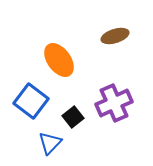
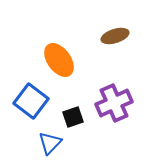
black square: rotated 20 degrees clockwise
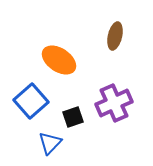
brown ellipse: rotated 60 degrees counterclockwise
orange ellipse: rotated 20 degrees counterclockwise
blue square: rotated 12 degrees clockwise
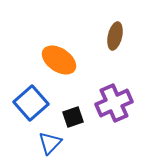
blue square: moved 2 px down
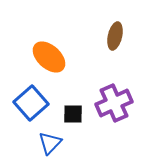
orange ellipse: moved 10 px left, 3 px up; rotated 8 degrees clockwise
black square: moved 3 px up; rotated 20 degrees clockwise
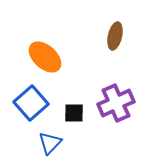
orange ellipse: moved 4 px left
purple cross: moved 2 px right
black square: moved 1 px right, 1 px up
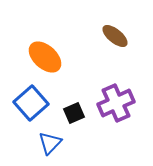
brown ellipse: rotated 64 degrees counterclockwise
black square: rotated 25 degrees counterclockwise
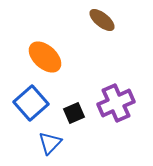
brown ellipse: moved 13 px left, 16 px up
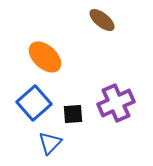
blue square: moved 3 px right
black square: moved 1 px left, 1 px down; rotated 20 degrees clockwise
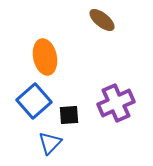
orange ellipse: rotated 36 degrees clockwise
blue square: moved 2 px up
black square: moved 4 px left, 1 px down
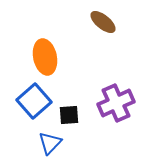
brown ellipse: moved 1 px right, 2 px down
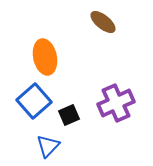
black square: rotated 20 degrees counterclockwise
blue triangle: moved 2 px left, 3 px down
